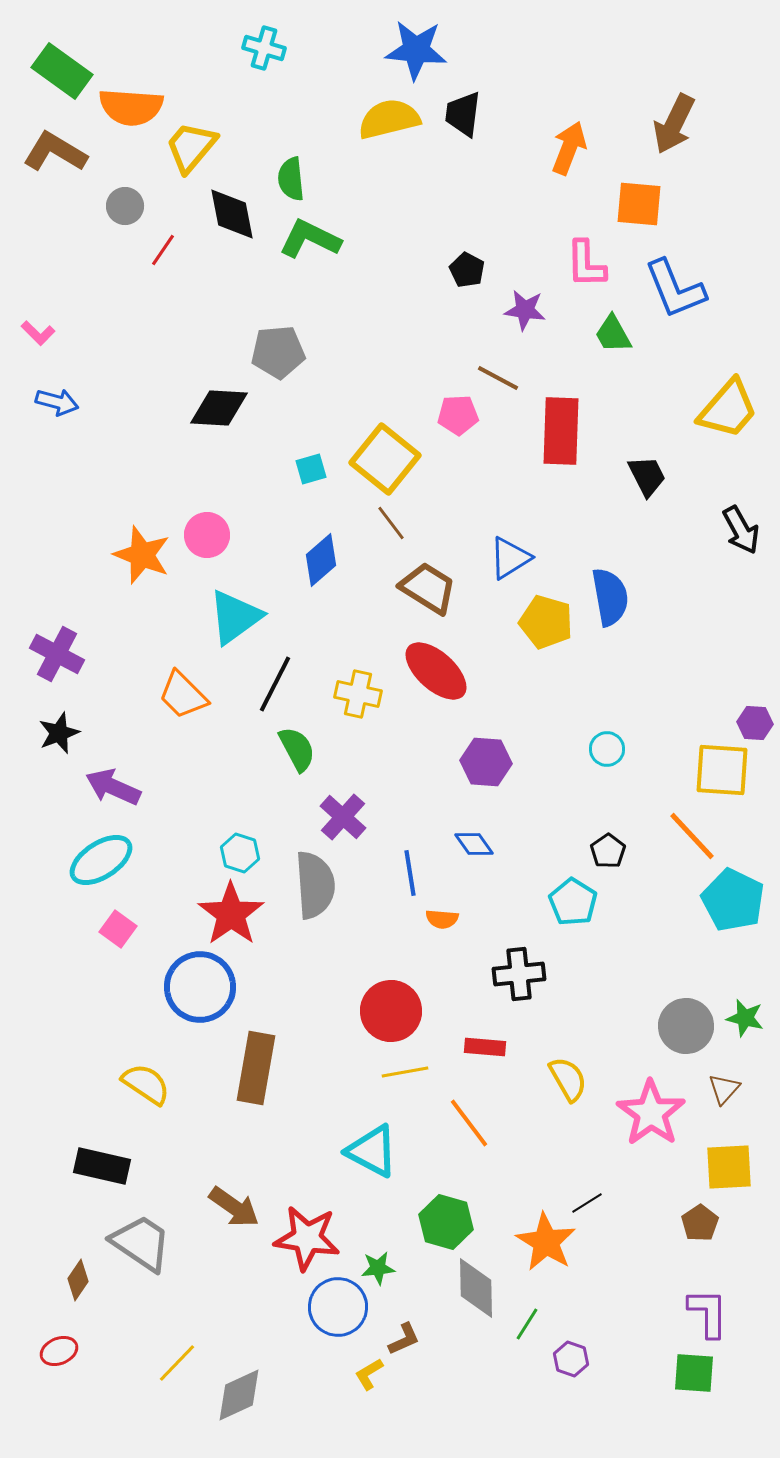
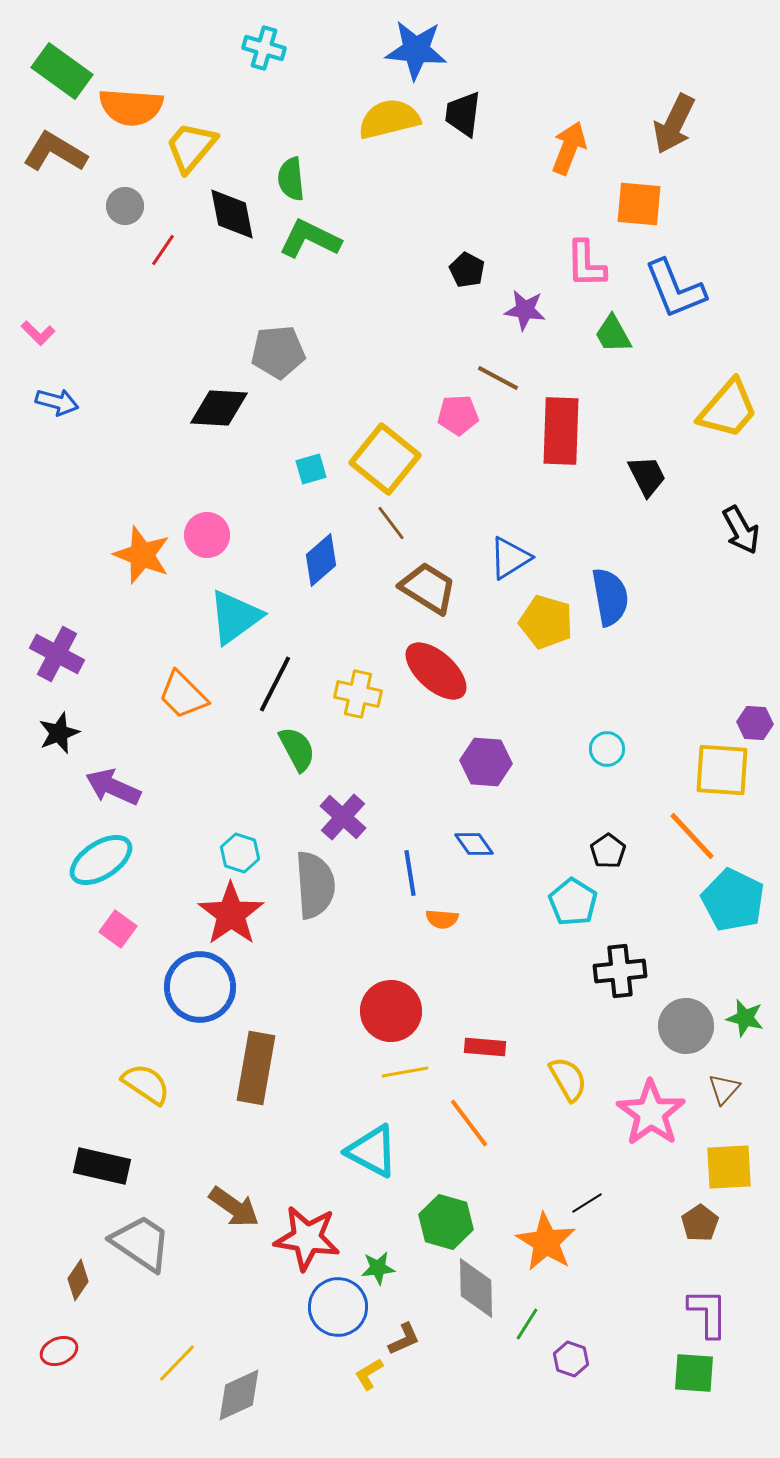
black cross at (519, 974): moved 101 px right, 3 px up
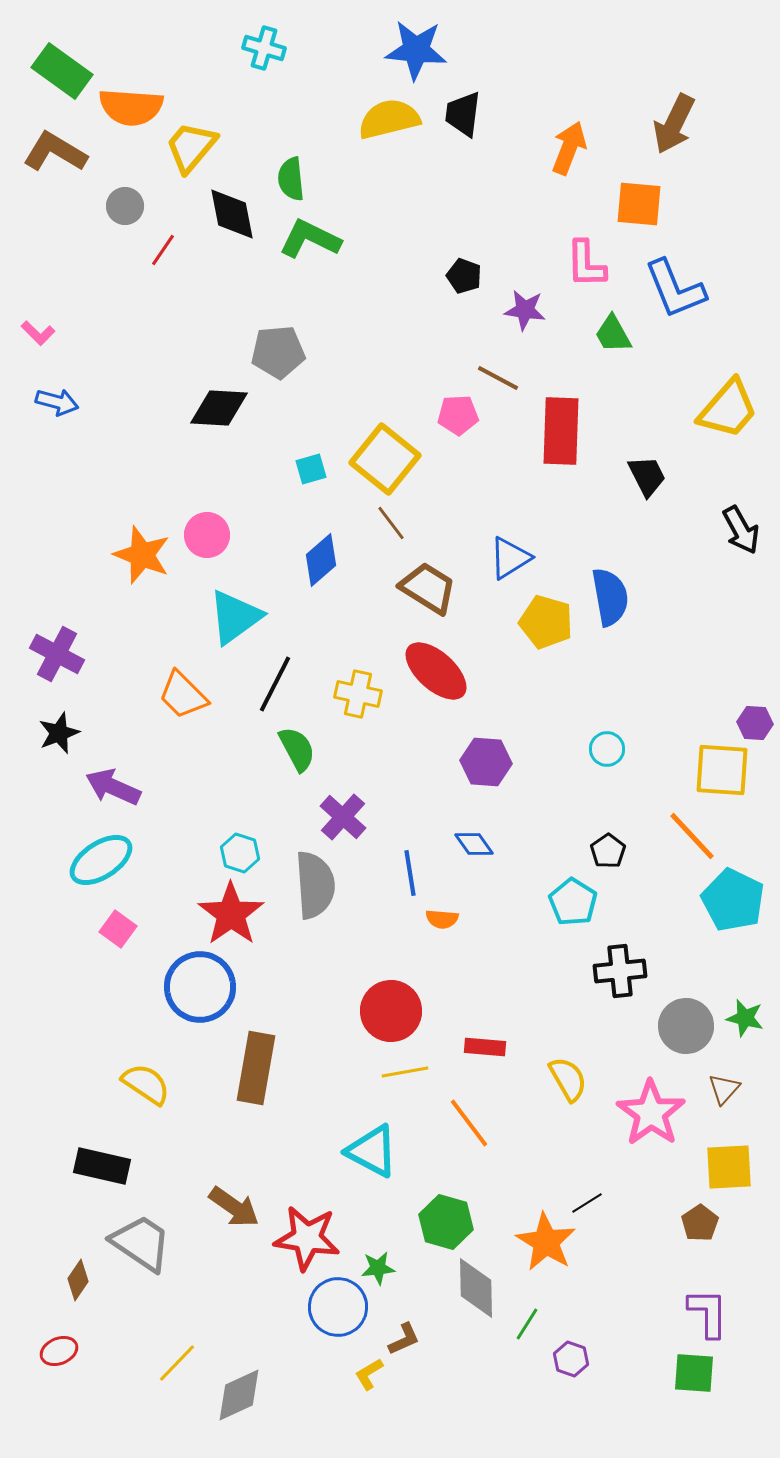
black pentagon at (467, 270): moved 3 px left, 6 px down; rotated 8 degrees counterclockwise
